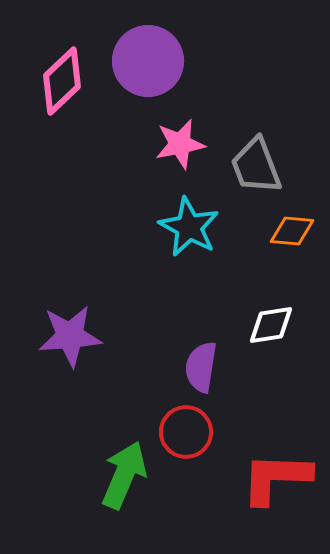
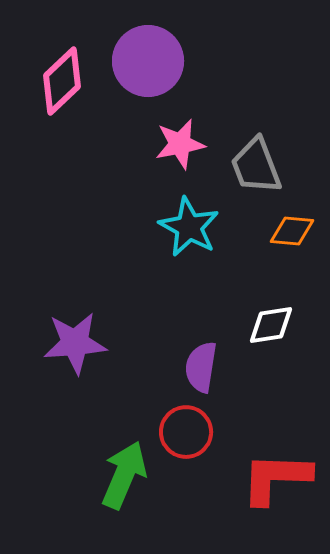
purple star: moved 5 px right, 7 px down
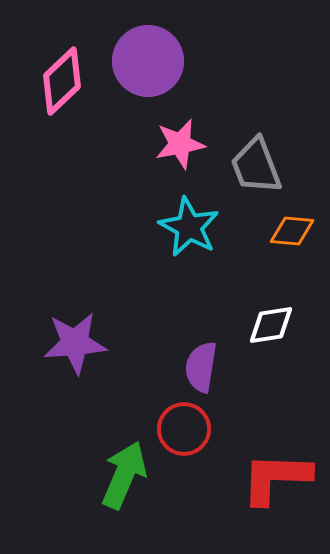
red circle: moved 2 px left, 3 px up
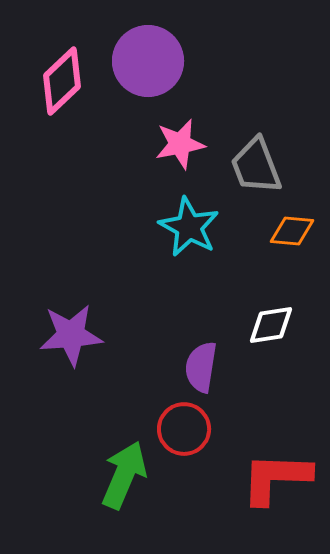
purple star: moved 4 px left, 8 px up
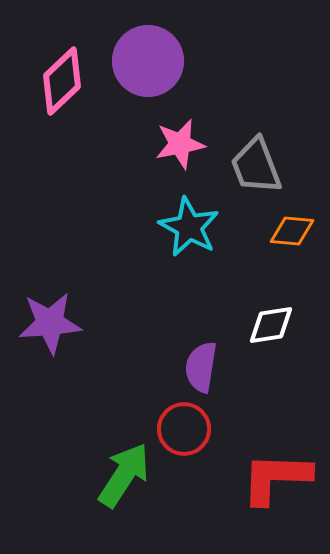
purple star: moved 21 px left, 12 px up
green arrow: rotated 10 degrees clockwise
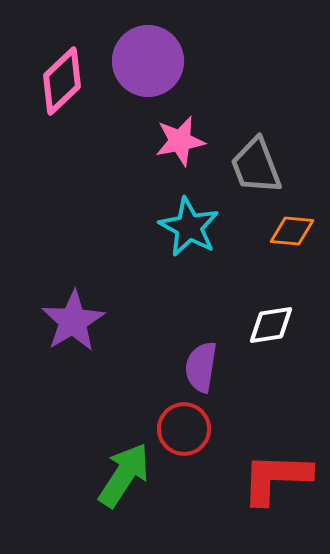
pink star: moved 3 px up
purple star: moved 23 px right, 2 px up; rotated 26 degrees counterclockwise
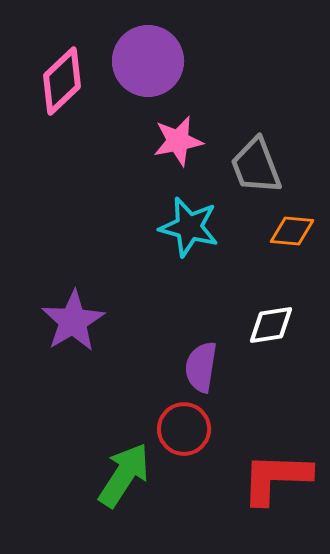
pink star: moved 2 px left
cyan star: rotated 14 degrees counterclockwise
